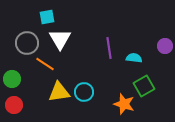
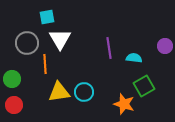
orange line: rotated 54 degrees clockwise
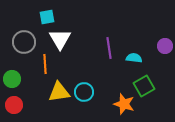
gray circle: moved 3 px left, 1 px up
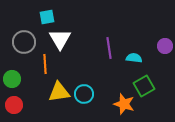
cyan circle: moved 2 px down
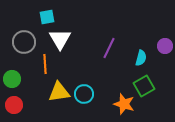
purple line: rotated 35 degrees clockwise
cyan semicircle: moved 7 px right; rotated 98 degrees clockwise
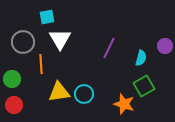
gray circle: moved 1 px left
orange line: moved 4 px left
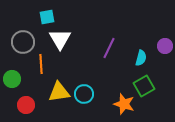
red circle: moved 12 px right
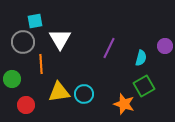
cyan square: moved 12 px left, 4 px down
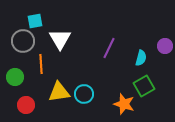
gray circle: moved 1 px up
green circle: moved 3 px right, 2 px up
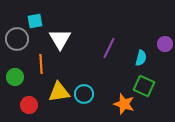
gray circle: moved 6 px left, 2 px up
purple circle: moved 2 px up
green square: rotated 35 degrees counterclockwise
red circle: moved 3 px right
